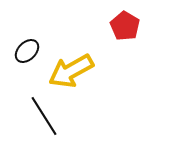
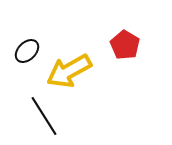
red pentagon: moved 19 px down
yellow arrow: moved 2 px left
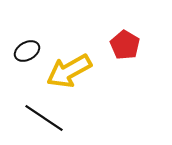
black ellipse: rotated 15 degrees clockwise
black line: moved 2 px down; rotated 24 degrees counterclockwise
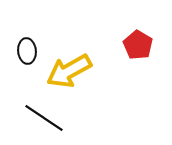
red pentagon: moved 13 px right
black ellipse: rotated 65 degrees counterclockwise
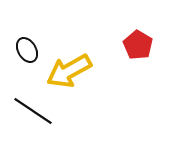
black ellipse: moved 1 px up; rotated 25 degrees counterclockwise
black line: moved 11 px left, 7 px up
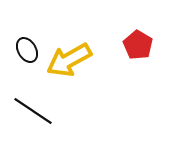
yellow arrow: moved 11 px up
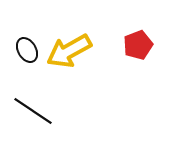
red pentagon: rotated 20 degrees clockwise
yellow arrow: moved 9 px up
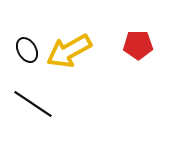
red pentagon: rotated 20 degrees clockwise
black line: moved 7 px up
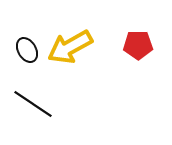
yellow arrow: moved 1 px right, 4 px up
